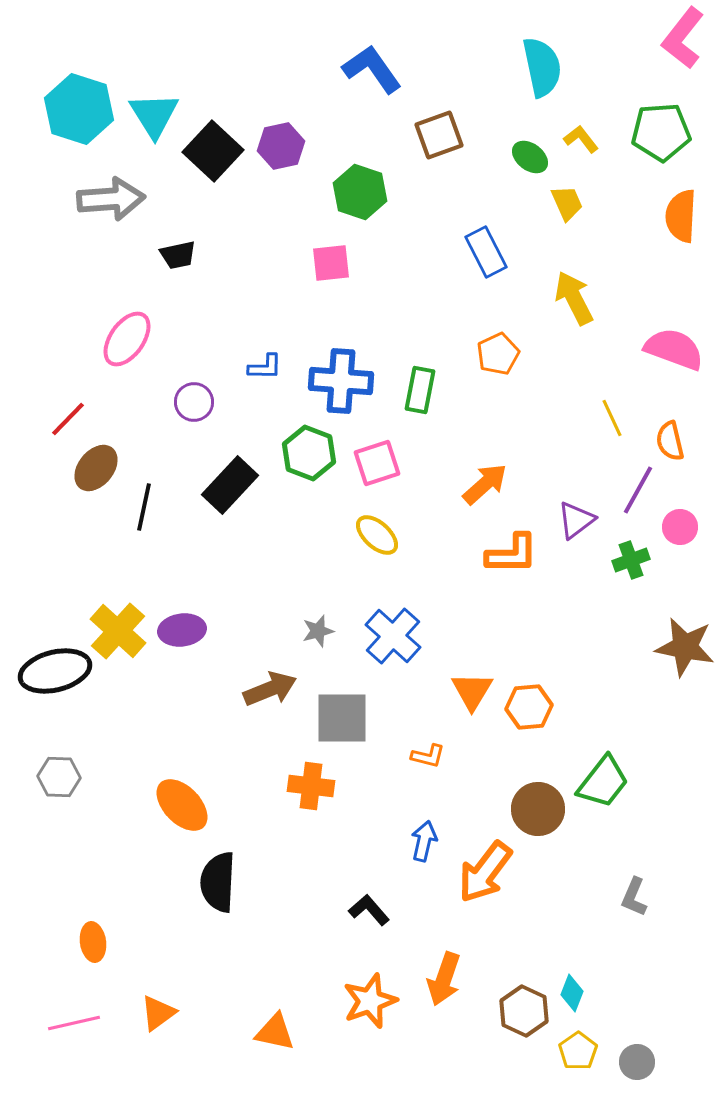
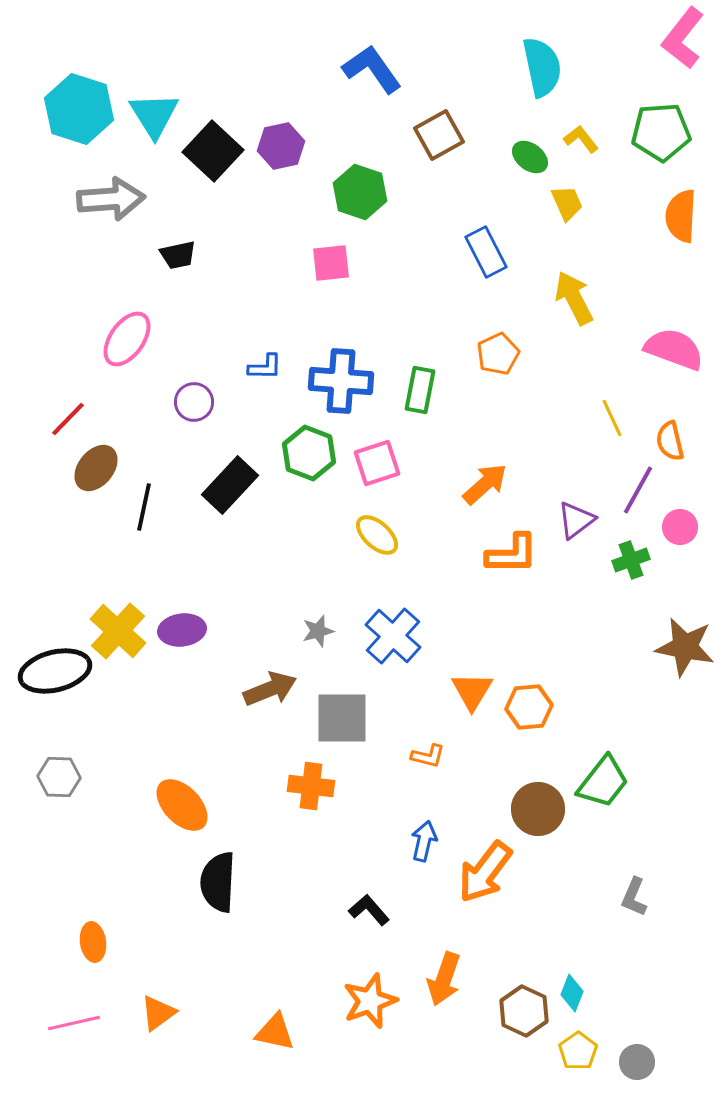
brown square at (439, 135): rotated 9 degrees counterclockwise
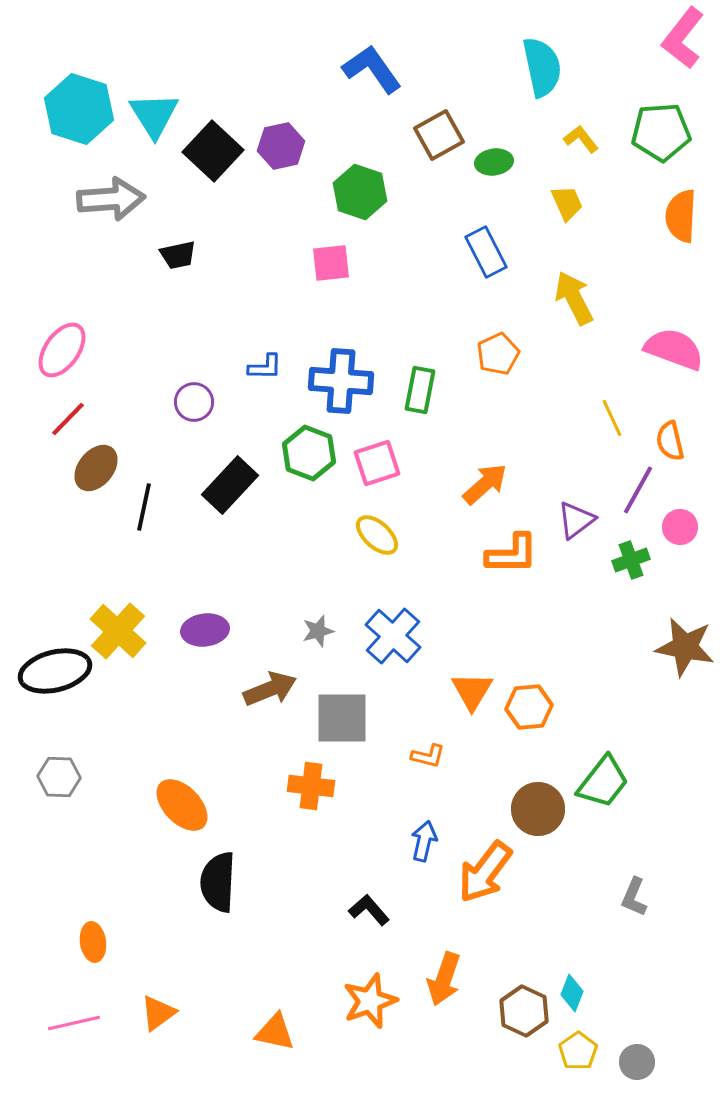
green ellipse at (530, 157): moved 36 px left, 5 px down; rotated 45 degrees counterclockwise
pink ellipse at (127, 339): moved 65 px left, 11 px down
purple ellipse at (182, 630): moved 23 px right
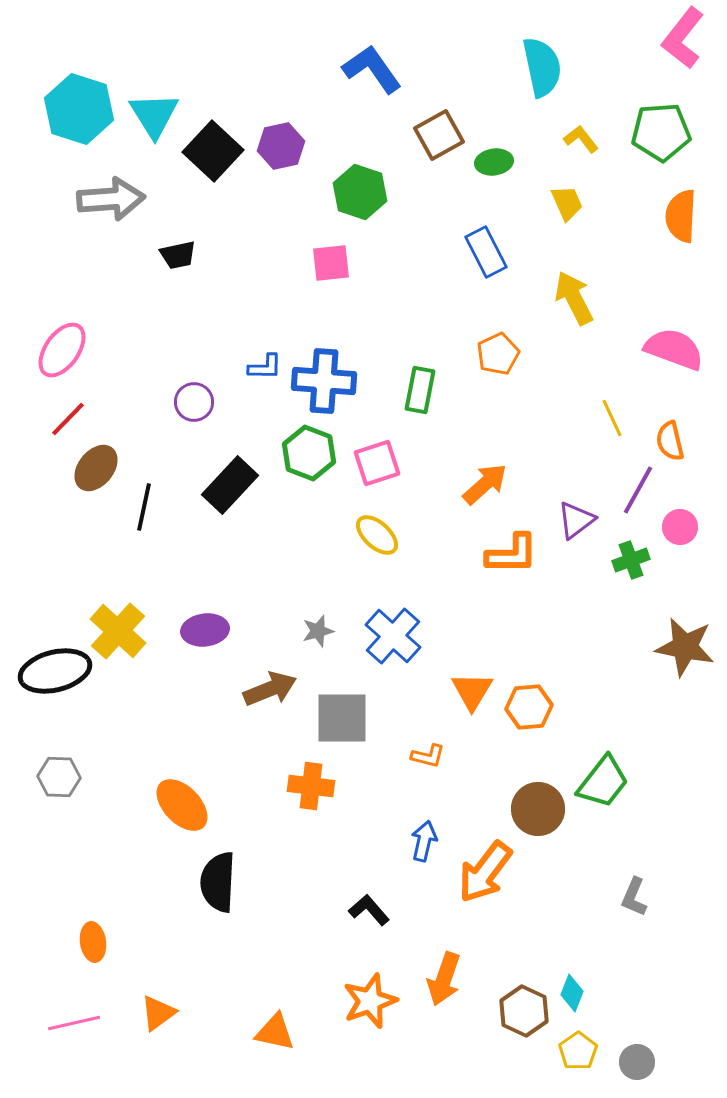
blue cross at (341, 381): moved 17 px left
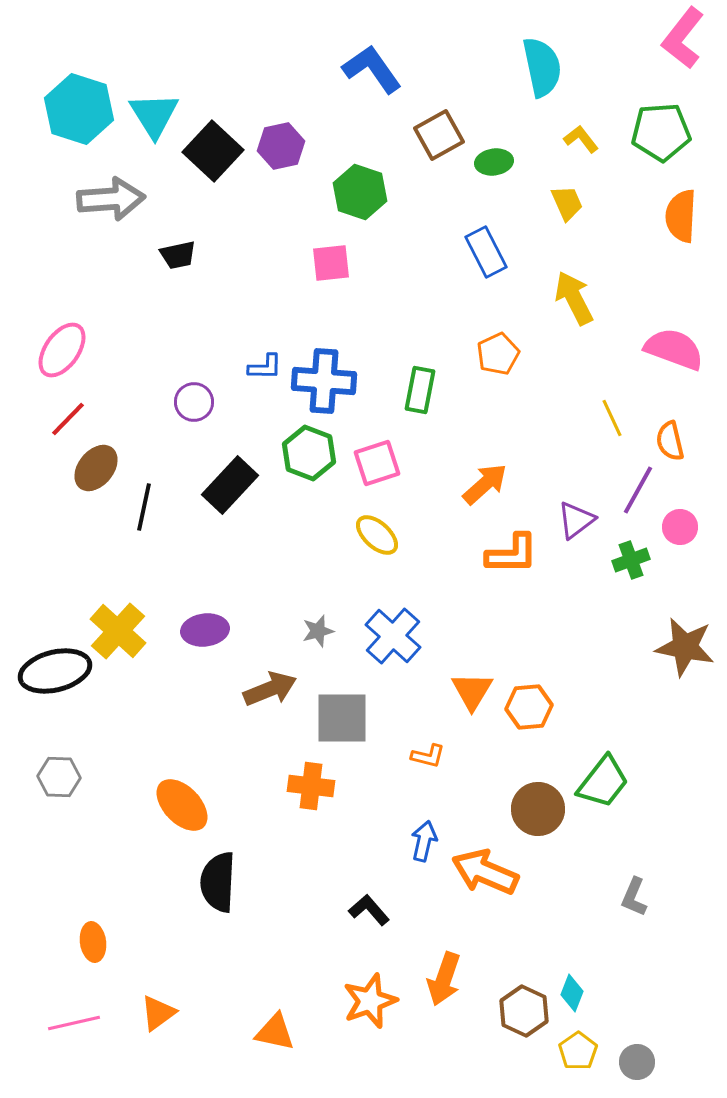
orange arrow at (485, 872): rotated 76 degrees clockwise
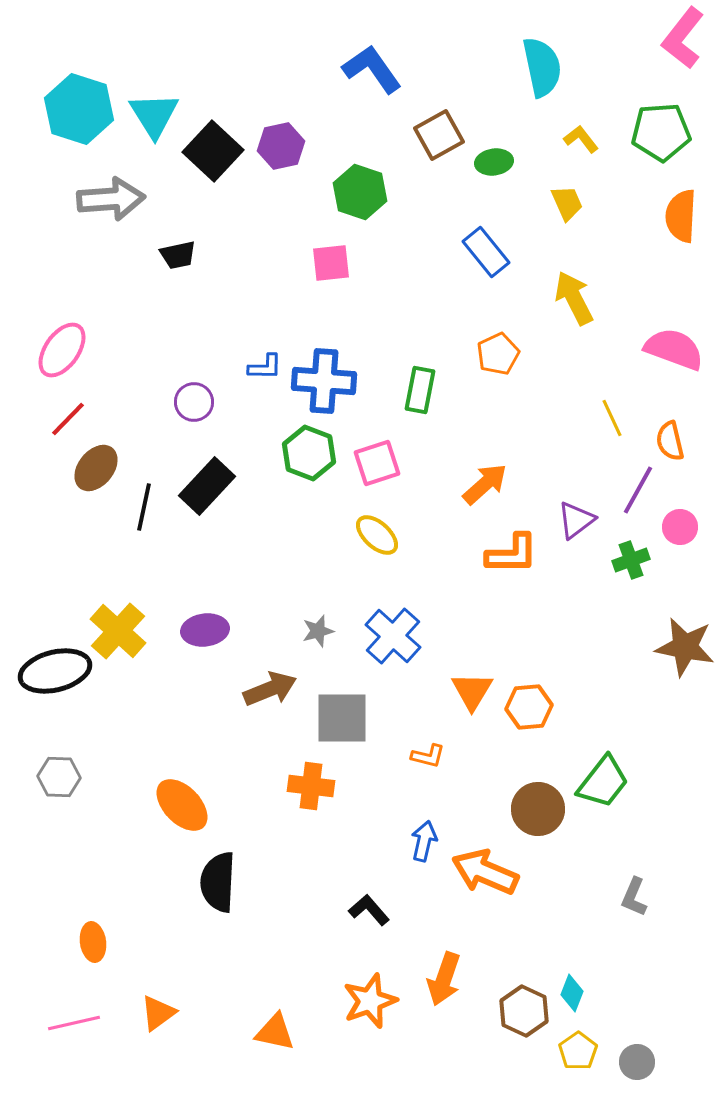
blue rectangle at (486, 252): rotated 12 degrees counterclockwise
black rectangle at (230, 485): moved 23 px left, 1 px down
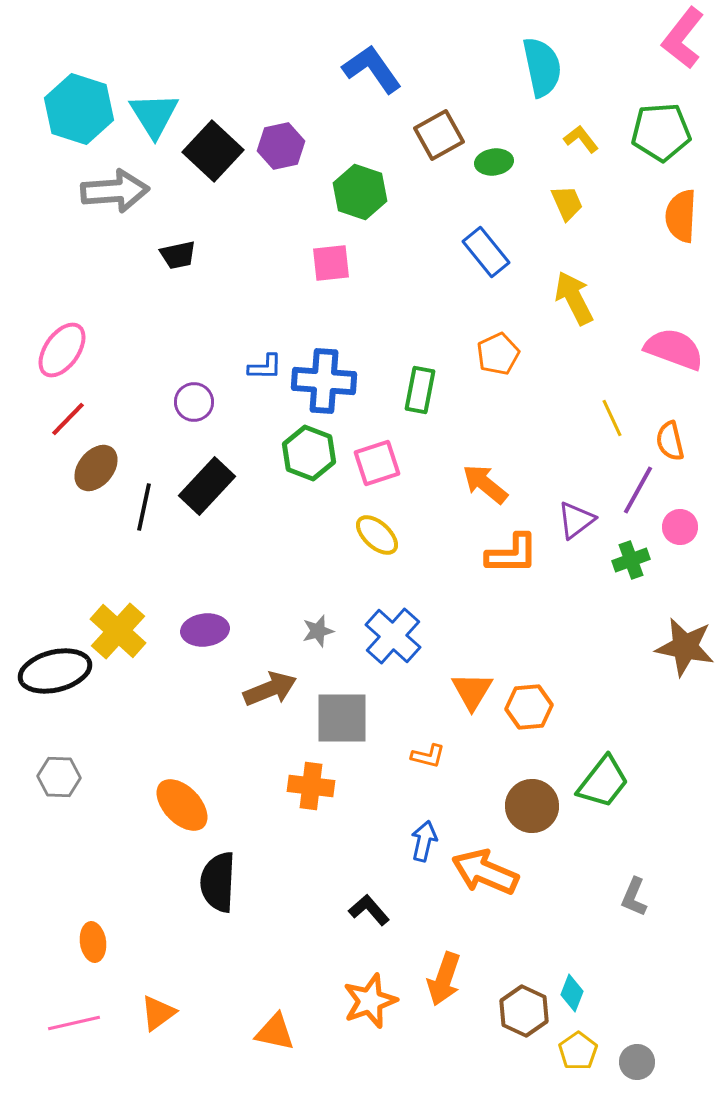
gray arrow at (111, 199): moved 4 px right, 8 px up
orange arrow at (485, 484): rotated 99 degrees counterclockwise
brown circle at (538, 809): moved 6 px left, 3 px up
